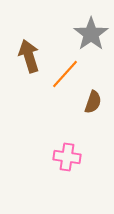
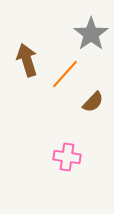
brown arrow: moved 2 px left, 4 px down
brown semicircle: rotated 25 degrees clockwise
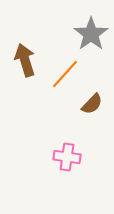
brown arrow: moved 2 px left
brown semicircle: moved 1 px left, 2 px down
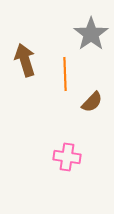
orange line: rotated 44 degrees counterclockwise
brown semicircle: moved 2 px up
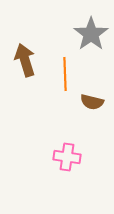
brown semicircle: rotated 60 degrees clockwise
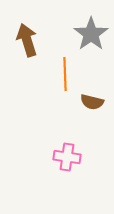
brown arrow: moved 2 px right, 20 px up
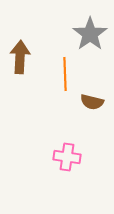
gray star: moved 1 px left
brown arrow: moved 7 px left, 17 px down; rotated 20 degrees clockwise
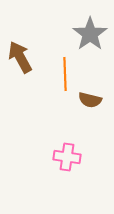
brown arrow: rotated 32 degrees counterclockwise
brown semicircle: moved 2 px left, 2 px up
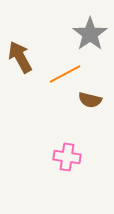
orange line: rotated 64 degrees clockwise
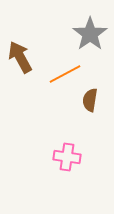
brown semicircle: rotated 85 degrees clockwise
